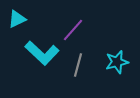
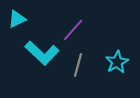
cyan star: rotated 15 degrees counterclockwise
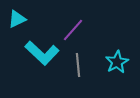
gray line: rotated 20 degrees counterclockwise
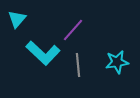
cyan triangle: rotated 24 degrees counterclockwise
cyan L-shape: moved 1 px right
cyan star: rotated 20 degrees clockwise
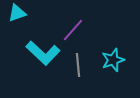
cyan triangle: moved 6 px up; rotated 30 degrees clockwise
cyan star: moved 4 px left, 2 px up; rotated 10 degrees counterclockwise
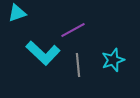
purple line: rotated 20 degrees clockwise
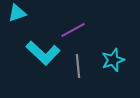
gray line: moved 1 px down
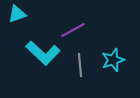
cyan triangle: moved 1 px down
gray line: moved 2 px right, 1 px up
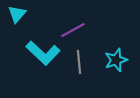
cyan triangle: rotated 30 degrees counterclockwise
cyan star: moved 3 px right
gray line: moved 1 px left, 3 px up
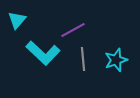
cyan triangle: moved 6 px down
gray line: moved 4 px right, 3 px up
